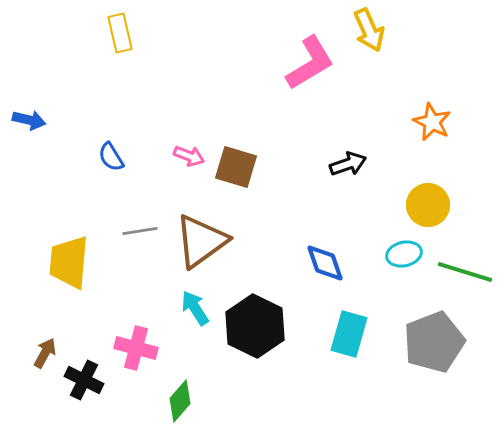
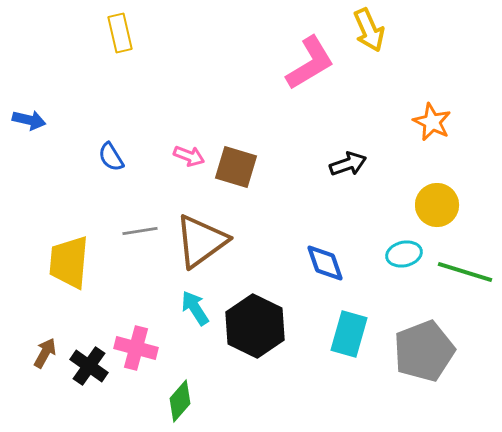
yellow circle: moved 9 px right
gray pentagon: moved 10 px left, 9 px down
black cross: moved 5 px right, 14 px up; rotated 9 degrees clockwise
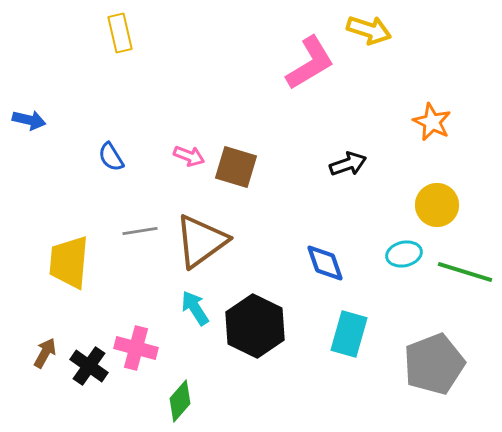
yellow arrow: rotated 48 degrees counterclockwise
gray pentagon: moved 10 px right, 13 px down
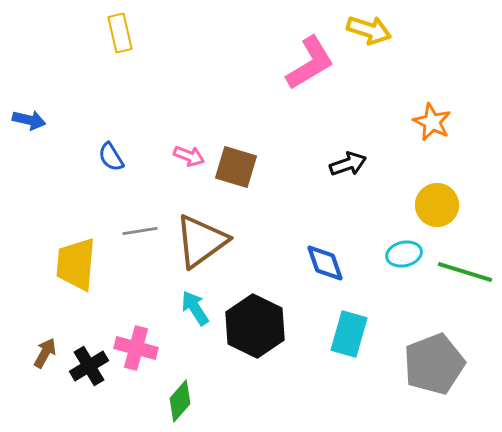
yellow trapezoid: moved 7 px right, 2 px down
black cross: rotated 24 degrees clockwise
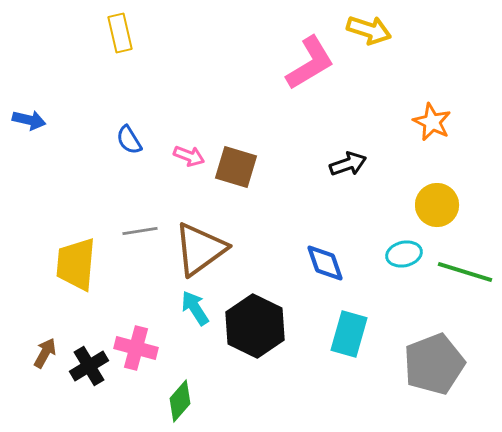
blue semicircle: moved 18 px right, 17 px up
brown triangle: moved 1 px left, 8 px down
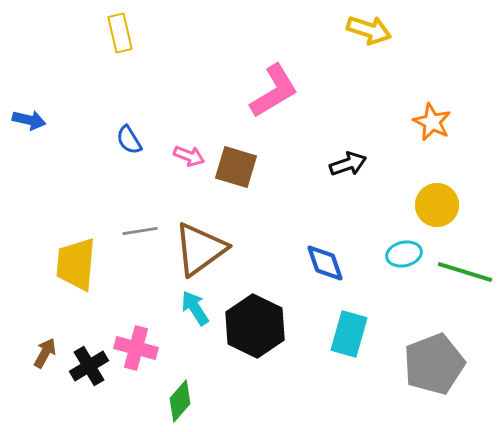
pink L-shape: moved 36 px left, 28 px down
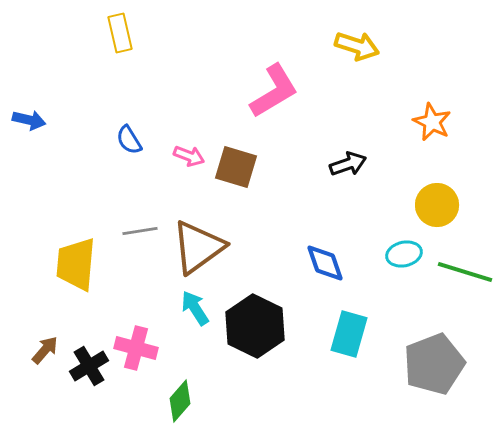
yellow arrow: moved 12 px left, 16 px down
brown triangle: moved 2 px left, 2 px up
brown arrow: moved 3 px up; rotated 12 degrees clockwise
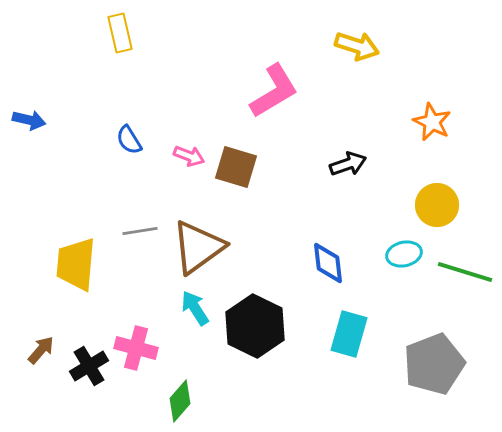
blue diamond: moved 3 px right; rotated 12 degrees clockwise
brown arrow: moved 4 px left
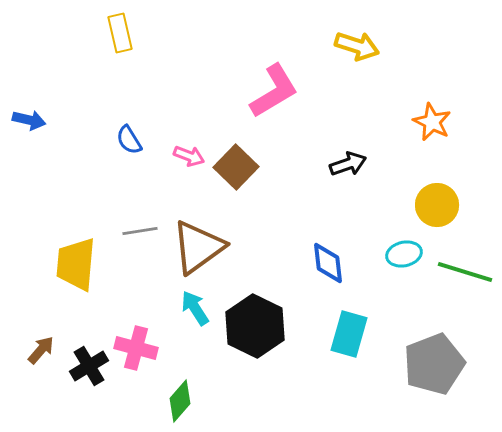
brown square: rotated 27 degrees clockwise
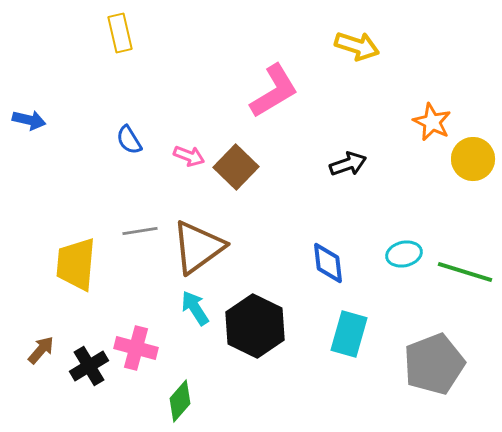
yellow circle: moved 36 px right, 46 px up
